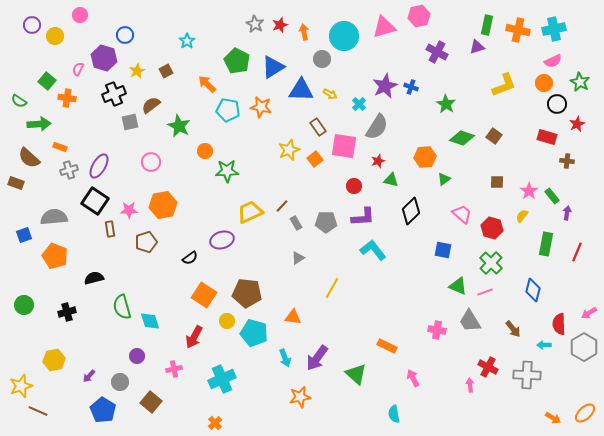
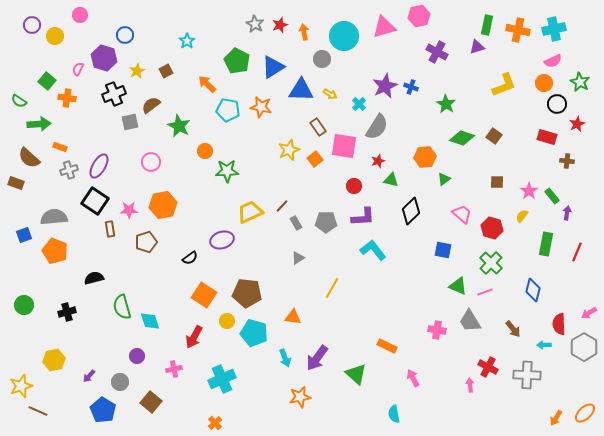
orange pentagon at (55, 256): moved 5 px up
orange arrow at (553, 418): moved 3 px right; rotated 91 degrees clockwise
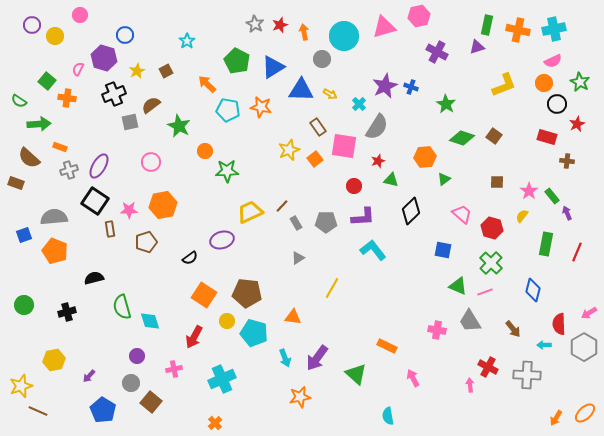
purple arrow at (567, 213): rotated 32 degrees counterclockwise
gray circle at (120, 382): moved 11 px right, 1 px down
cyan semicircle at (394, 414): moved 6 px left, 2 px down
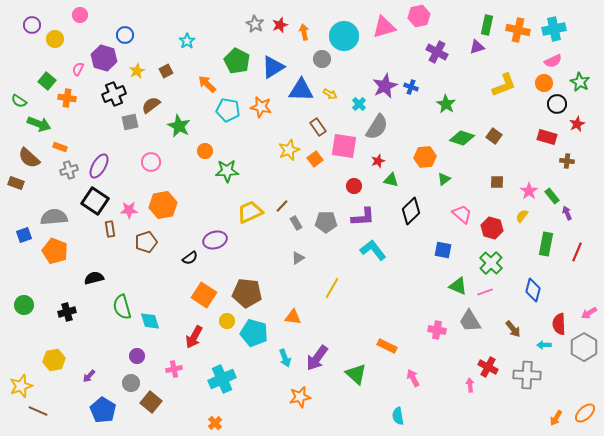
yellow circle at (55, 36): moved 3 px down
green arrow at (39, 124): rotated 25 degrees clockwise
purple ellipse at (222, 240): moved 7 px left
cyan semicircle at (388, 416): moved 10 px right
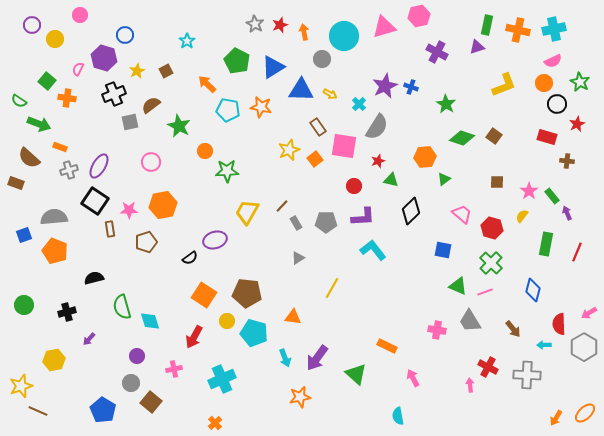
yellow trapezoid at (250, 212): moved 3 px left; rotated 36 degrees counterclockwise
purple arrow at (89, 376): moved 37 px up
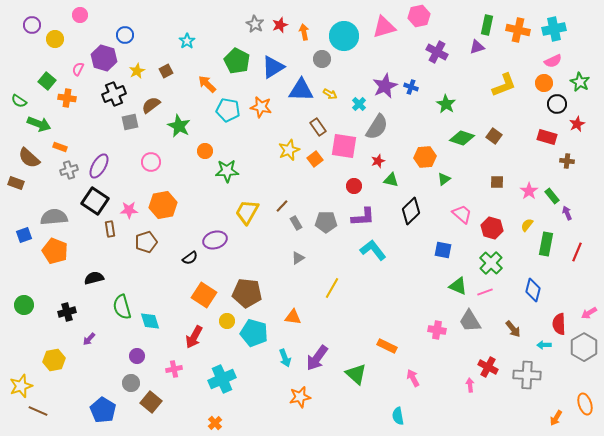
yellow semicircle at (522, 216): moved 5 px right, 9 px down
orange ellipse at (585, 413): moved 9 px up; rotated 65 degrees counterclockwise
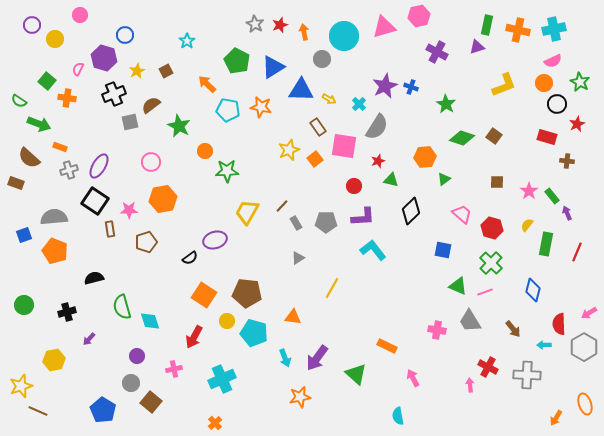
yellow arrow at (330, 94): moved 1 px left, 5 px down
orange hexagon at (163, 205): moved 6 px up
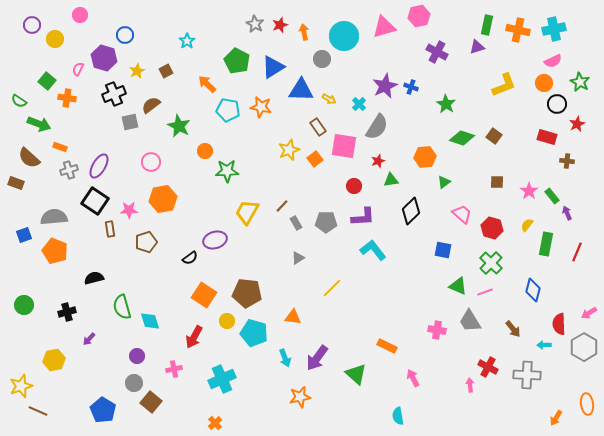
green triangle at (444, 179): moved 3 px down
green triangle at (391, 180): rotated 21 degrees counterclockwise
yellow line at (332, 288): rotated 15 degrees clockwise
gray circle at (131, 383): moved 3 px right
orange ellipse at (585, 404): moved 2 px right; rotated 10 degrees clockwise
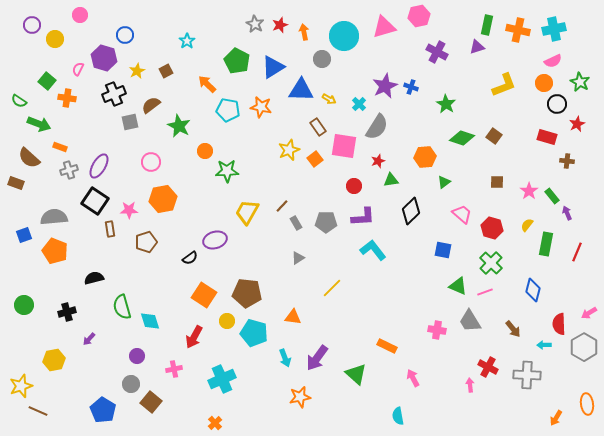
gray circle at (134, 383): moved 3 px left, 1 px down
